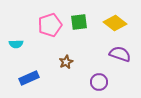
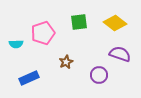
pink pentagon: moved 7 px left, 8 px down
purple circle: moved 7 px up
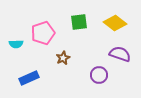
brown star: moved 3 px left, 4 px up
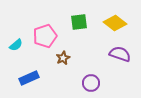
pink pentagon: moved 2 px right, 3 px down
cyan semicircle: moved 1 px down; rotated 40 degrees counterclockwise
purple circle: moved 8 px left, 8 px down
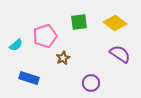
purple semicircle: rotated 15 degrees clockwise
blue rectangle: rotated 42 degrees clockwise
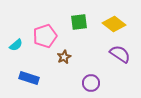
yellow diamond: moved 1 px left, 1 px down
brown star: moved 1 px right, 1 px up
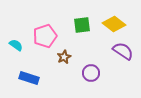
green square: moved 3 px right, 3 px down
cyan semicircle: rotated 104 degrees counterclockwise
purple semicircle: moved 3 px right, 3 px up
purple circle: moved 10 px up
